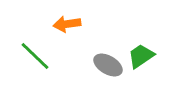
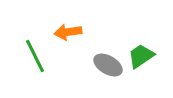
orange arrow: moved 1 px right, 8 px down
green line: rotated 20 degrees clockwise
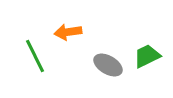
green trapezoid: moved 6 px right; rotated 8 degrees clockwise
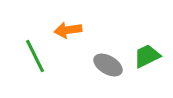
orange arrow: moved 2 px up
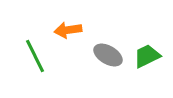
gray ellipse: moved 10 px up
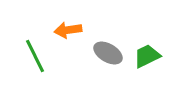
gray ellipse: moved 2 px up
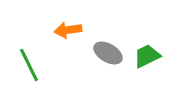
green line: moved 6 px left, 9 px down
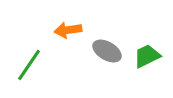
gray ellipse: moved 1 px left, 2 px up
green line: rotated 60 degrees clockwise
